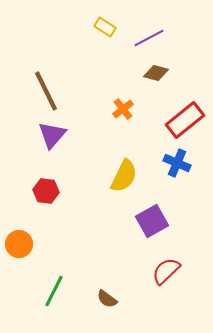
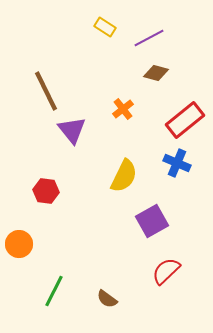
purple triangle: moved 20 px right, 5 px up; rotated 20 degrees counterclockwise
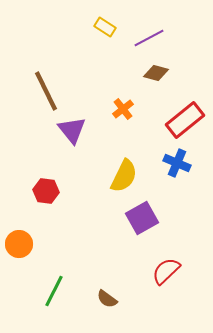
purple square: moved 10 px left, 3 px up
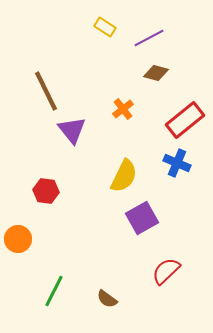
orange circle: moved 1 px left, 5 px up
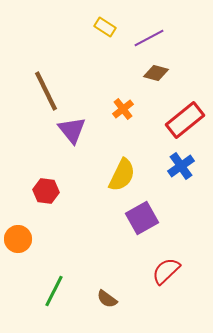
blue cross: moved 4 px right, 3 px down; rotated 32 degrees clockwise
yellow semicircle: moved 2 px left, 1 px up
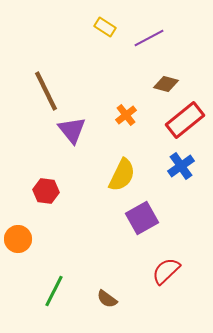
brown diamond: moved 10 px right, 11 px down
orange cross: moved 3 px right, 6 px down
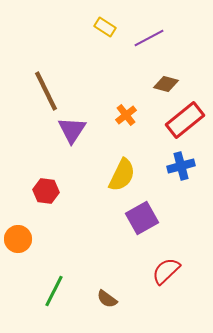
purple triangle: rotated 12 degrees clockwise
blue cross: rotated 20 degrees clockwise
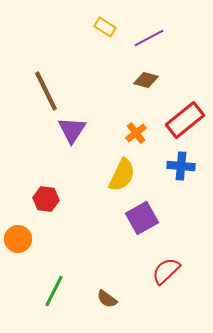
brown diamond: moved 20 px left, 4 px up
orange cross: moved 10 px right, 18 px down
blue cross: rotated 20 degrees clockwise
red hexagon: moved 8 px down
